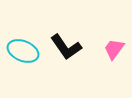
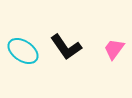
cyan ellipse: rotated 12 degrees clockwise
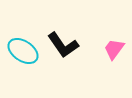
black L-shape: moved 3 px left, 2 px up
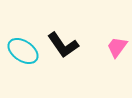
pink trapezoid: moved 3 px right, 2 px up
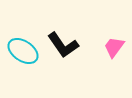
pink trapezoid: moved 3 px left
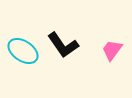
pink trapezoid: moved 2 px left, 3 px down
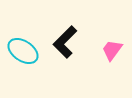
black L-shape: moved 2 px right, 3 px up; rotated 80 degrees clockwise
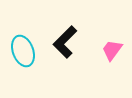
cyan ellipse: rotated 36 degrees clockwise
